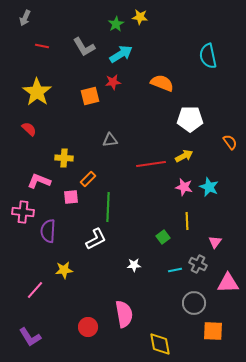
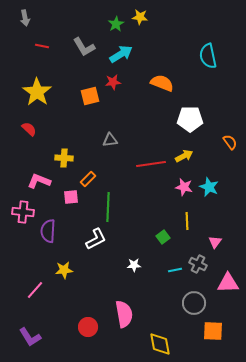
gray arrow at (25, 18): rotated 35 degrees counterclockwise
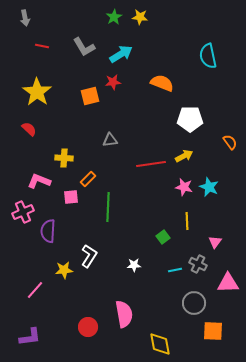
green star at (116, 24): moved 2 px left, 7 px up
pink cross at (23, 212): rotated 30 degrees counterclockwise
white L-shape at (96, 239): moved 7 px left, 17 px down; rotated 30 degrees counterclockwise
purple L-shape at (30, 337): rotated 65 degrees counterclockwise
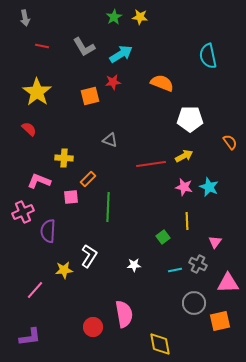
gray triangle at (110, 140): rotated 28 degrees clockwise
red circle at (88, 327): moved 5 px right
orange square at (213, 331): moved 7 px right, 10 px up; rotated 15 degrees counterclockwise
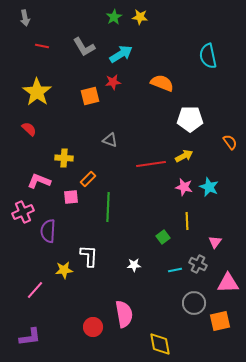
white L-shape at (89, 256): rotated 30 degrees counterclockwise
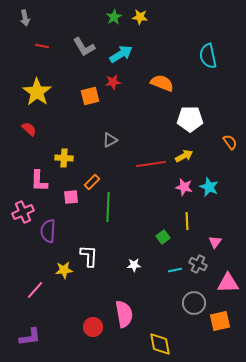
gray triangle at (110, 140): rotated 49 degrees counterclockwise
orange rectangle at (88, 179): moved 4 px right, 3 px down
pink L-shape at (39, 181): rotated 110 degrees counterclockwise
